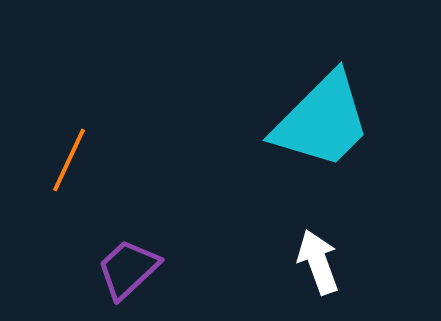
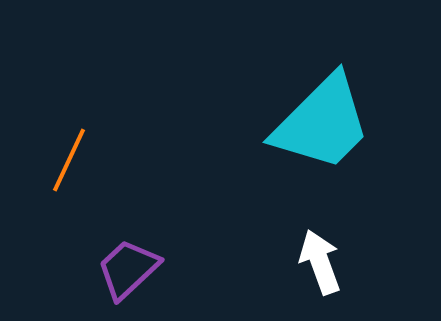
cyan trapezoid: moved 2 px down
white arrow: moved 2 px right
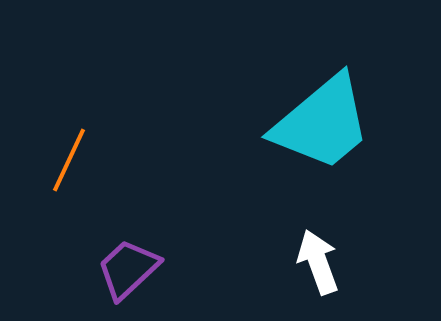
cyan trapezoid: rotated 5 degrees clockwise
white arrow: moved 2 px left
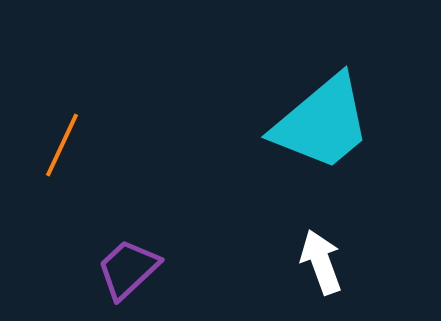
orange line: moved 7 px left, 15 px up
white arrow: moved 3 px right
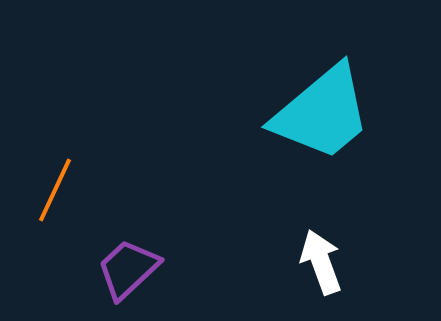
cyan trapezoid: moved 10 px up
orange line: moved 7 px left, 45 px down
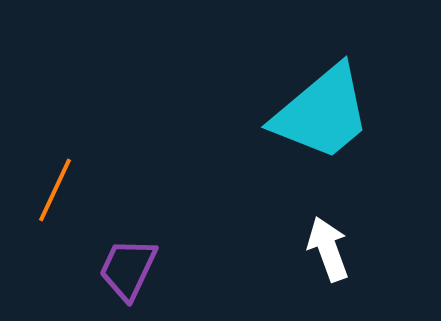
white arrow: moved 7 px right, 13 px up
purple trapezoid: rotated 22 degrees counterclockwise
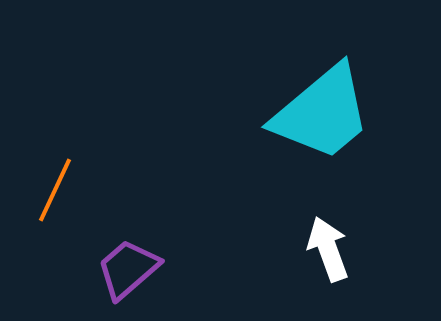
purple trapezoid: rotated 24 degrees clockwise
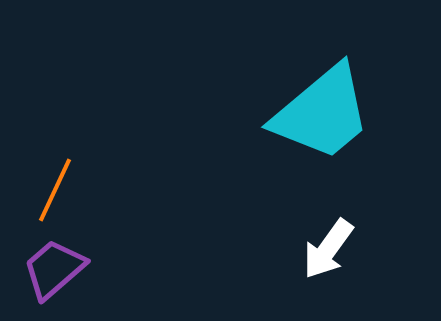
white arrow: rotated 124 degrees counterclockwise
purple trapezoid: moved 74 px left
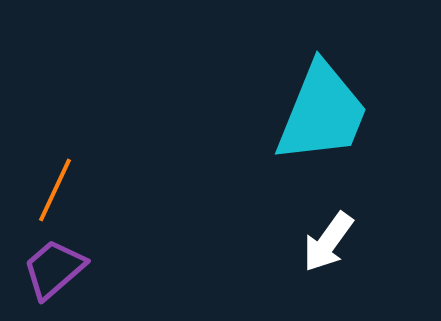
cyan trapezoid: rotated 28 degrees counterclockwise
white arrow: moved 7 px up
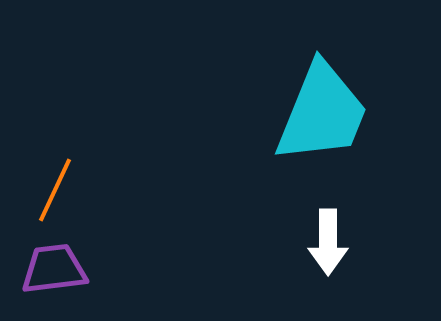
white arrow: rotated 36 degrees counterclockwise
purple trapezoid: rotated 34 degrees clockwise
